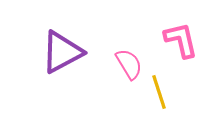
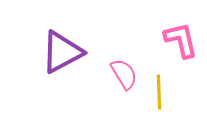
pink semicircle: moved 5 px left, 10 px down
yellow line: rotated 16 degrees clockwise
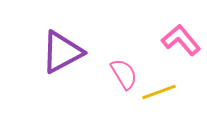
pink L-shape: rotated 27 degrees counterclockwise
yellow line: rotated 72 degrees clockwise
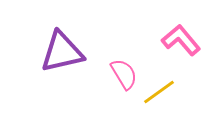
purple triangle: rotated 15 degrees clockwise
yellow line: rotated 16 degrees counterclockwise
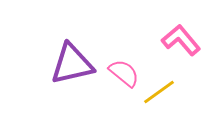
purple triangle: moved 10 px right, 12 px down
pink semicircle: moved 1 px up; rotated 20 degrees counterclockwise
